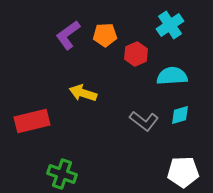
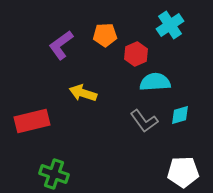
purple L-shape: moved 7 px left, 10 px down
cyan semicircle: moved 17 px left, 6 px down
gray L-shape: rotated 16 degrees clockwise
green cross: moved 8 px left
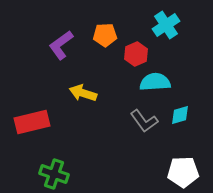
cyan cross: moved 4 px left
red rectangle: moved 1 px down
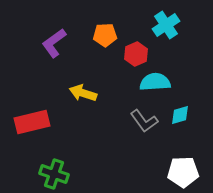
purple L-shape: moved 7 px left, 2 px up
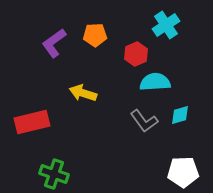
orange pentagon: moved 10 px left
